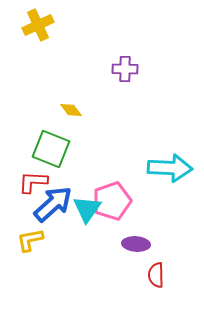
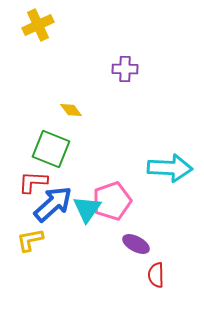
purple ellipse: rotated 24 degrees clockwise
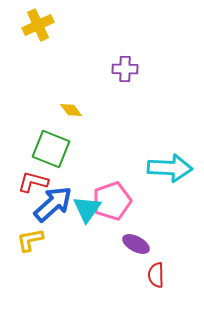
red L-shape: rotated 12 degrees clockwise
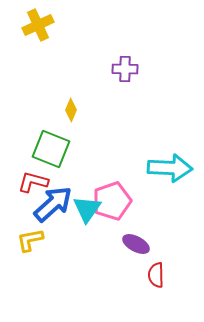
yellow diamond: rotated 60 degrees clockwise
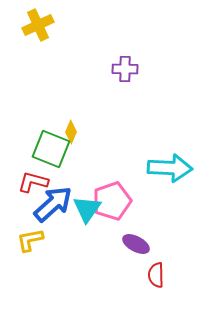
yellow diamond: moved 22 px down
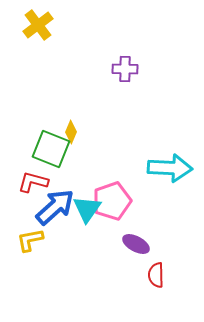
yellow cross: rotated 12 degrees counterclockwise
blue arrow: moved 2 px right, 3 px down
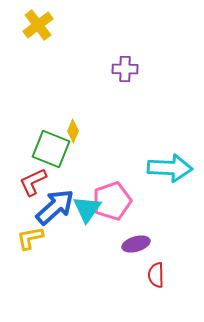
yellow diamond: moved 2 px right, 1 px up
red L-shape: rotated 40 degrees counterclockwise
yellow L-shape: moved 2 px up
purple ellipse: rotated 44 degrees counterclockwise
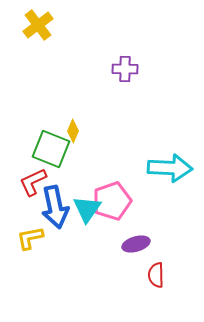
blue arrow: rotated 120 degrees clockwise
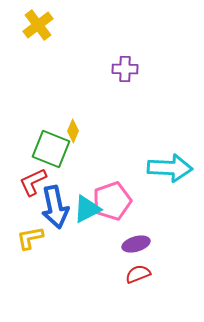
cyan triangle: rotated 28 degrees clockwise
red semicircle: moved 18 px left, 1 px up; rotated 70 degrees clockwise
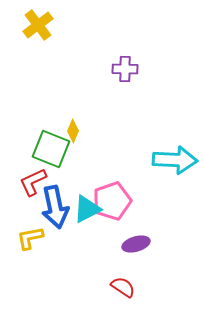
cyan arrow: moved 5 px right, 8 px up
red semicircle: moved 15 px left, 13 px down; rotated 55 degrees clockwise
